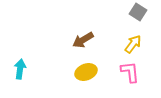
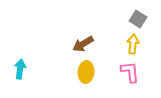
gray square: moved 7 px down
brown arrow: moved 4 px down
yellow arrow: rotated 30 degrees counterclockwise
yellow ellipse: rotated 65 degrees counterclockwise
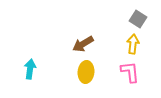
cyan arrow: moved 10 px right
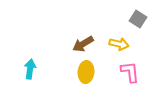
yellow arrow: moved 14 px left; rotated 96 degrees clockwise
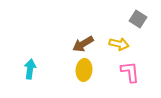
yellow ellipse: moved 2 px left, 2 px up
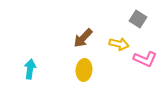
brown arrow: moved 6 px up; rotated 15 degrees counterclockwise
pink L-shape: moved 15 px right, 13 px up; rotated 120 degrees clockwise
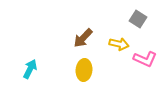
cyan arrow: rotated 18 degrees clockwise
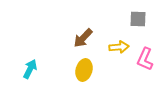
gray square: rotated 30 degrees counterclockwise
yellow arrow: moved 3 px down; rotated 18 degrees counterclockwise
pink L-shape: rotated 90 degrees clockwise
yellow ellipse: rotated 10 degrees clockwise
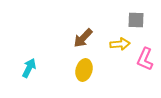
gray square: moved 2 px left, 1 px down
yellow arrow: moved 1 px right, 3 px up
cyan arrow: moved 1 px left, 1 px up
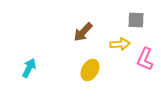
brown arrow: moved 6 px up
yellow ellipse: moved 6 px right; rotated 15 degrees clockwise
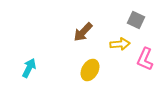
gray square: rotated 24 degrees clockwise
